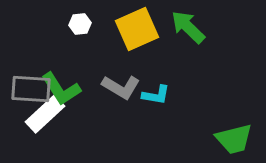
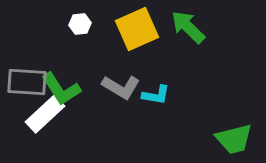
gray rectangle: moved 4 px left, 7 px up
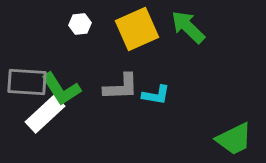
gray L-shape: rotated 33 degrees counterclockwise
green trapezoid: rotated 12 degrees counterclockwise
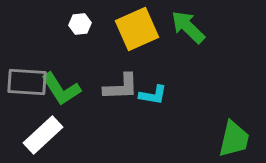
cyan L-shape: moved 3 px left
white rectangle: moved 2 px left, 21 px down
green trapezoid: rotated 51 degrees counterclockwise
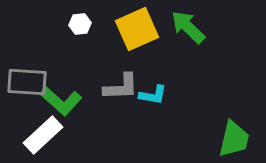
green L-shape: moved 12 px down; rotated 15 degrees counterclockwise
